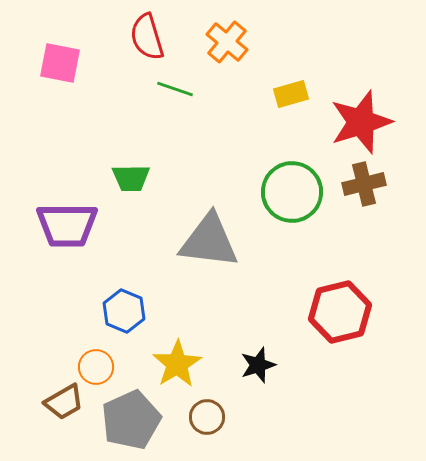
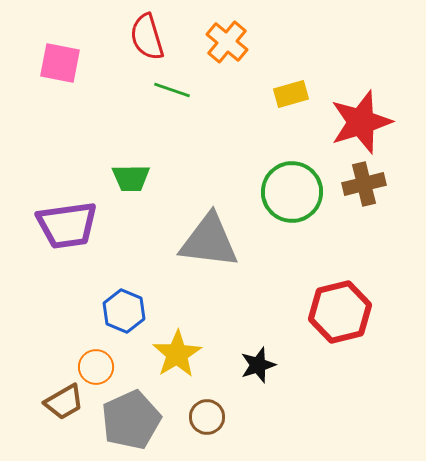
green line: moved 3 px left, 1 px down
purple trapezoid: rotated 8 degrees counterclockwise
yellow star: moved 10 px up
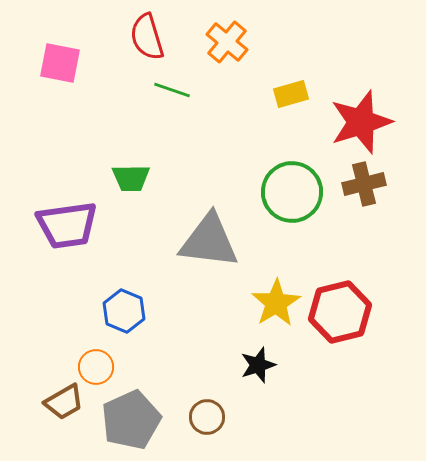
yellow star: moved 99 px right, 51 px up
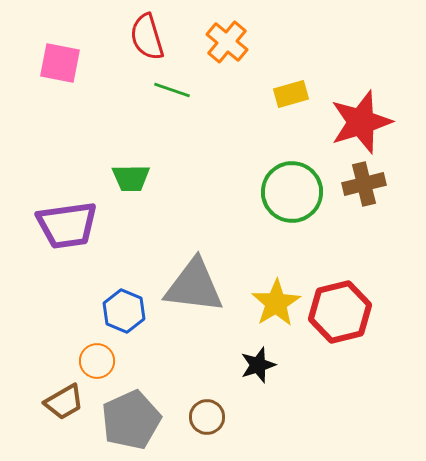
gray triangle: moved 15 px left, 45 px down
orange circle: moved 1 px right, 6 px up
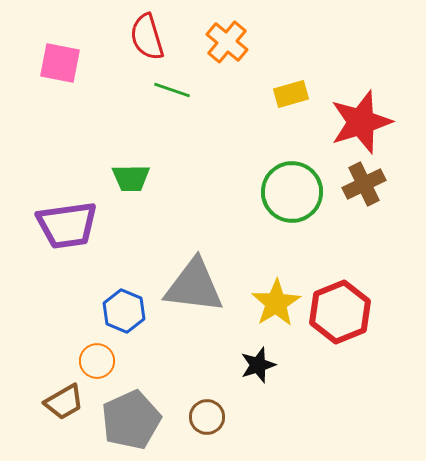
brown cross: rotated 12 degrees counterclockwise
red hexagon: rotated 8 degrees counterclockwise
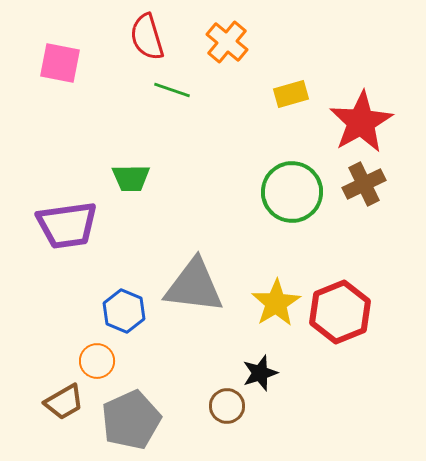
red star: rotated 12 degrees counterclockwise
black star: moved 2 px right, 8 px down
brown circle: moved 20 px right, 11 px up
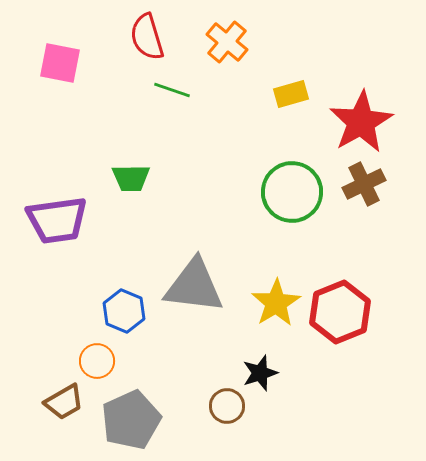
purple trapezoid: moved 10 px left, 5 px up
